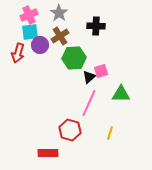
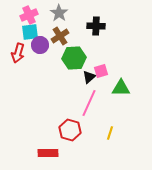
green triangle: moved 6 px up
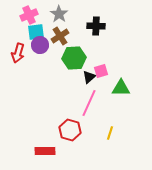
gray star: moved 1 px down
cyan square: moved 6 px right
red rectangle: moved 3 px left, 2 px up
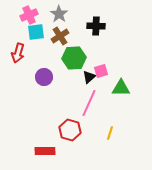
purple circle: moved 4 px right, 32 px down
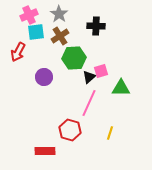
red arrow: moved 1 px up; rotated 12 degrees clockwise
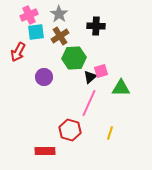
black triangle: moved 1 px right
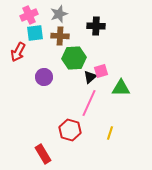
gray star: rotated 18 degrees clockwise
cyan square: moved 1 px left, 1 px down
brown cross: rotated 36 degrees clockwise
red rectangle: moved 2 px left, 3 px down; rotated 60 degrees clockwise
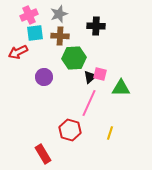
red arrow: rotated 36 degrees clockwise
pink square: moved 1 px left, 3 px down; rotated 32 degrees clockwise
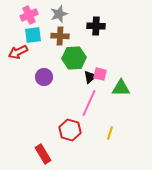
cyan square: moved 2 px left, 2 px down
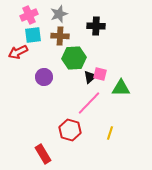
pink line: rotated 20 degrees clockwise
